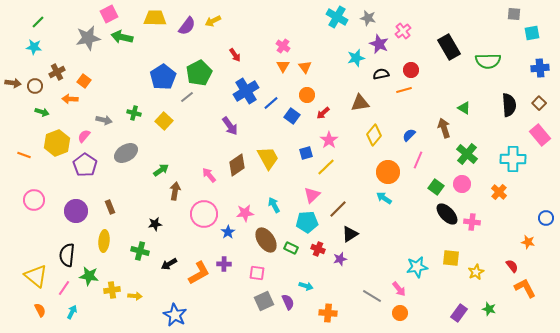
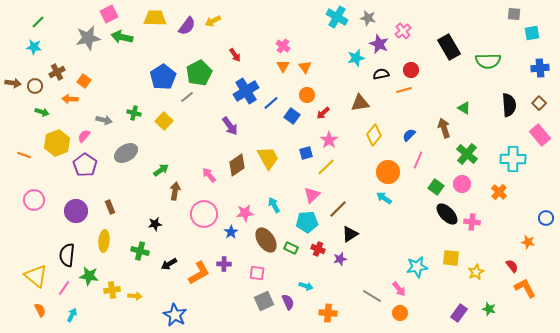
blue star at (228, 232): moved 3 px right
cyan arrow at (72, 312): moved 3 px down
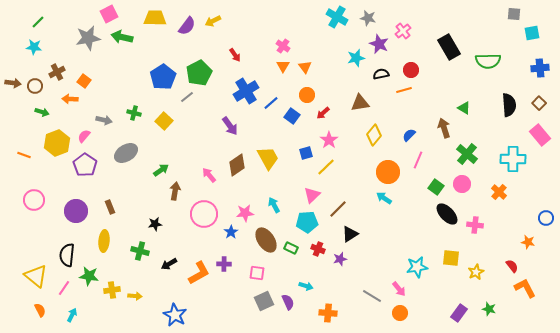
pink cross at (472, 222): moved 3 px right, 3 px down
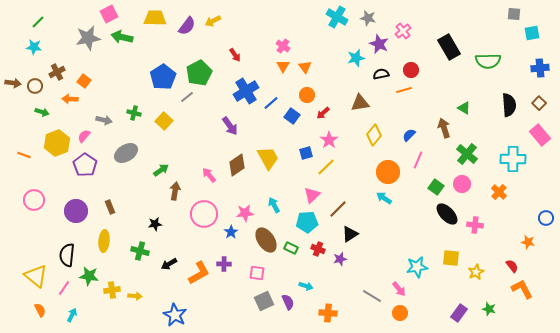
orange L-shape at (525, 288): moved 3 px left, 1 px down
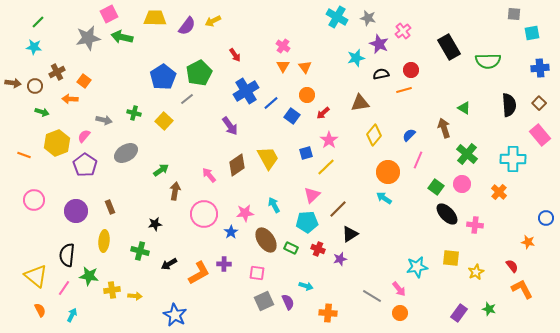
gray line at (187, 97): moved 2 px down
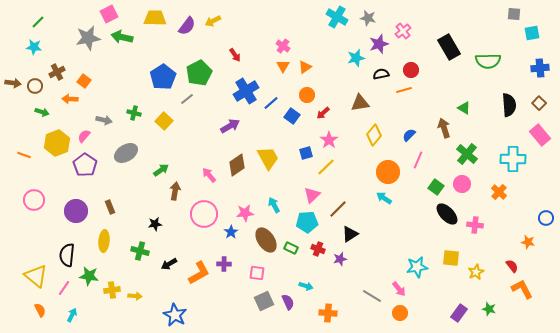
purple star at (379, 44): rotated 30 degrees clockwise
orange triangle at (305, 67): rotated 32 degrees clockwise
purple arrow at (230, 126): rotated 84 degrees counterclockwise
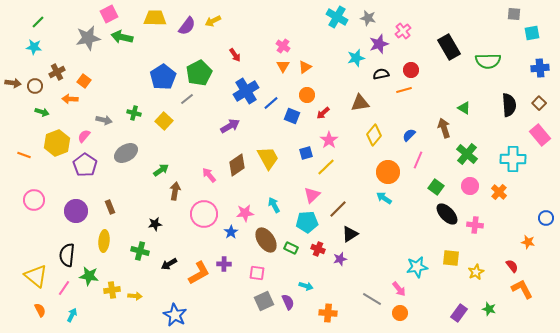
blue square at (292, 116): rotated 14 degrees counterclockwise
pink circle at (462, 184): moved 8 px right, 2 px down
gray line at (372, 296): moved 3 px down
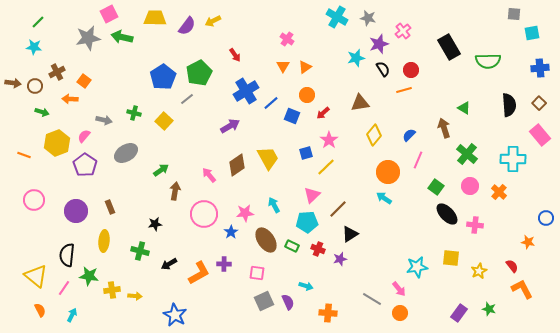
pink cross at (283, 46): moved 4 px right, 7 px up
black semicircle at (381, 74): moved 2 px right, 5 px up; rotated 70 degrees clockwise
green rectangle at (291, 248): moved 1 px right, 2 px up
yellow star at (476, 272): moved 3 px right, 1 px up
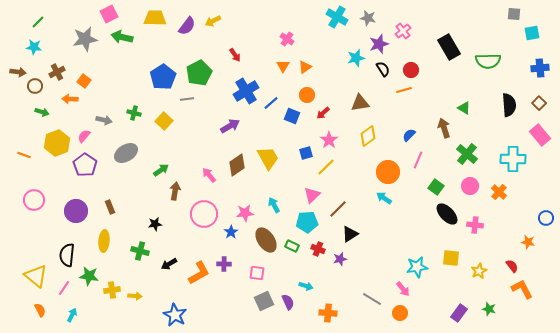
gray star at (88, 38): moved 3 px left, 1 px down
brown arrow at (13, 83): moved 5 px right, 11 px up
gray line at (187, 99): rotated 32 degrees clockwise
yellow diamond at (374, 135): moved 6 px left, 1 px down; rotated 15 degrees clockwise
pink arrow at (399, 289): moved 4 px right
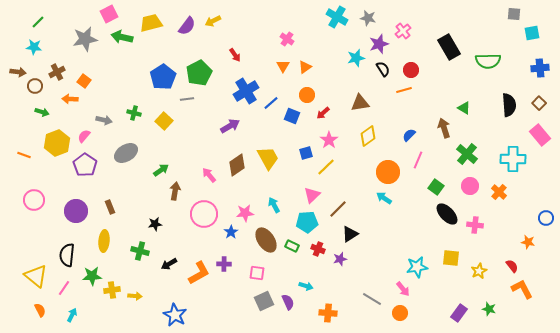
yellow trapezoid at (155, 18): moved 4 px left, 5 px down; rotated 15 degrees counterclockwise
green star at (89, 276): moved 3 px right; rotated 12 degrees counterclockwise
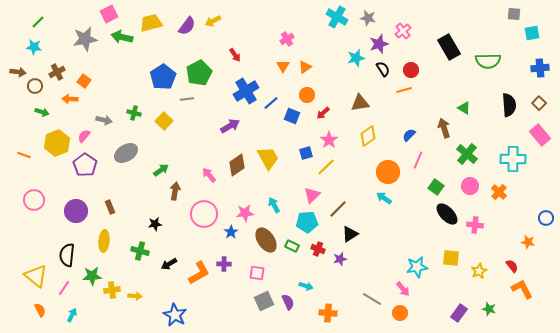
pink cross at (287, 39): rotated 24 degrees clockwise
